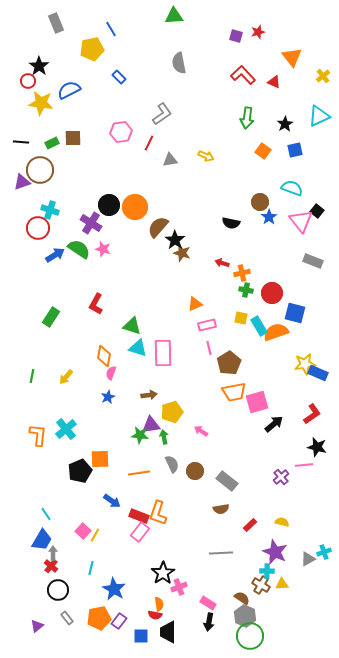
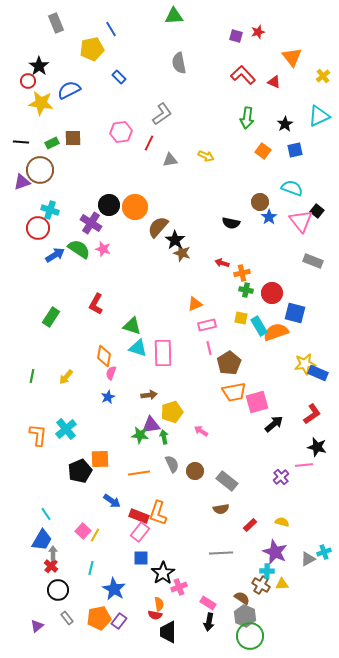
blue square at (141, 636): moved 78 px up
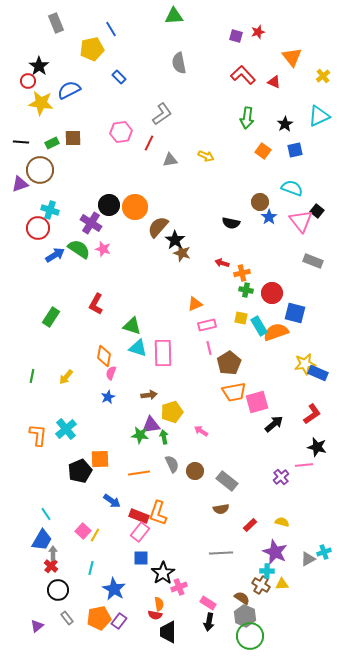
purple triangle at (22, 182): moved 2 px left, 2 px down
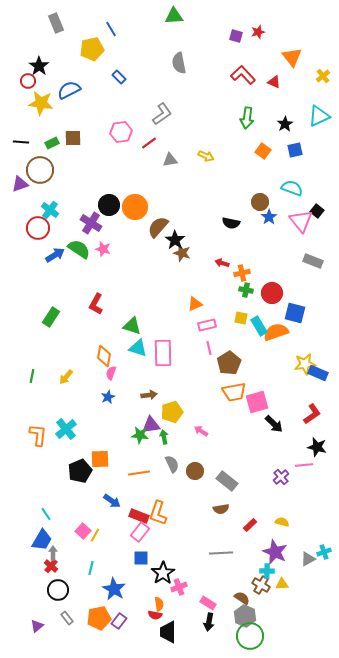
red line at (149, 143): rotated 28 degrees clockwise
cyan cross at (50, 210): rotated 18 degrees clockwise
black arrow at (274, 424): rotated 84 degrees clockwise
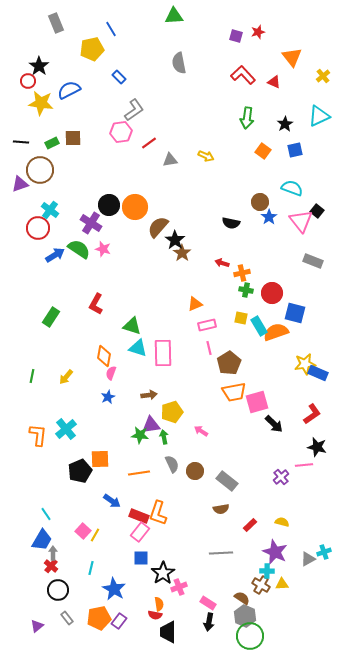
gray L-shape at (162, 114): moved 28 px left, 4 px up
brown star at (182, 253): rotated 18 degrees clockwise
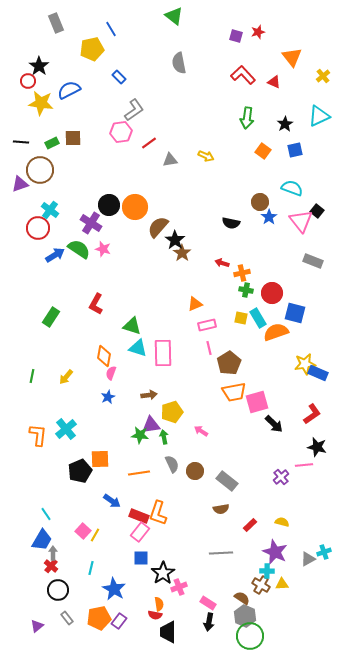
green triangle at (174, 16): rotated 42 degrees clockwise
cyan rectangle at (259, 326): moved 1 px left, 8 px up
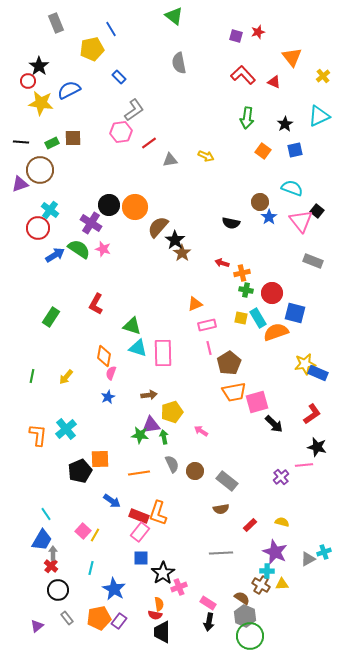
black trapezoid at (168, 632): moved 6 px left
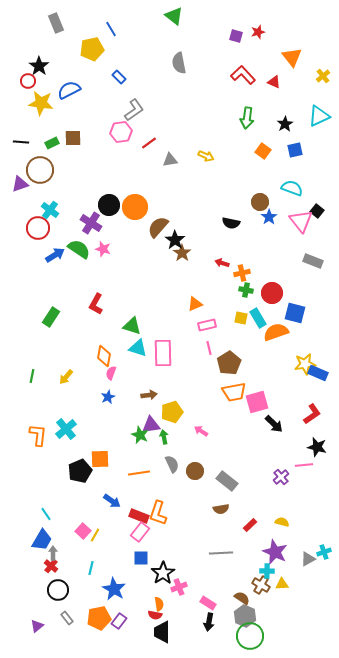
green star at (140, 435): rotated 18 degrees clockwise
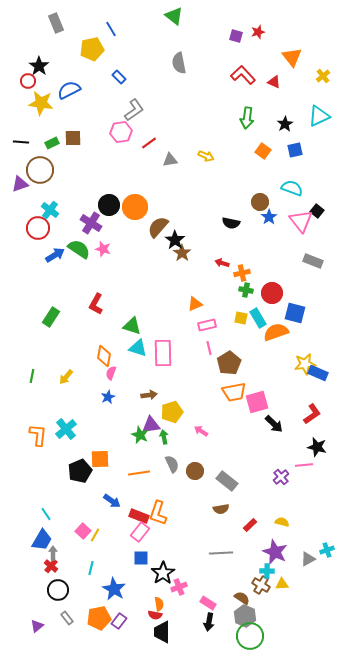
cyan cross at (324, 552): moved 3 px right, 2 px up
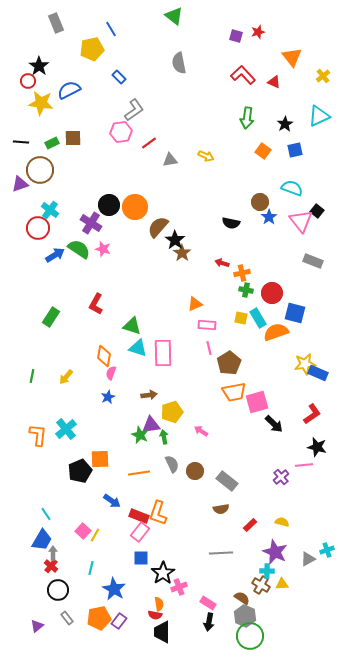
pink rectangle at (207, 325): rotated 18 degrees clockwise
